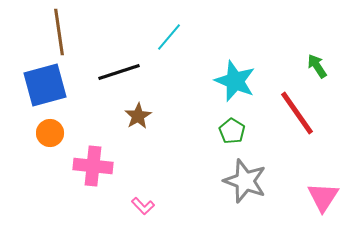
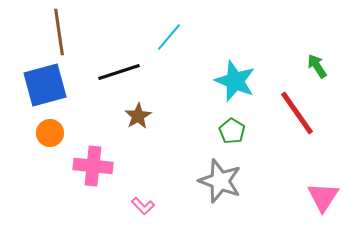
gray star: moved 25 px left
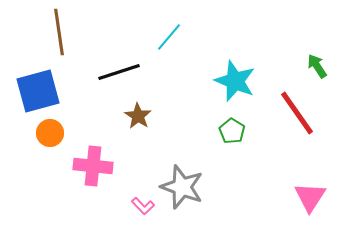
blue square: moved 7 px left, 6 px down
brown star: rotated 8 degrees counterclockwise
gray star: moved 38 px left, 6 px down
pink triangle: moved 13 px left
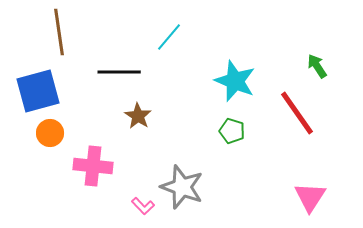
black line: rotated 18 degrees clockwise
green pentagon: rotated 15 degrees counterclockwise
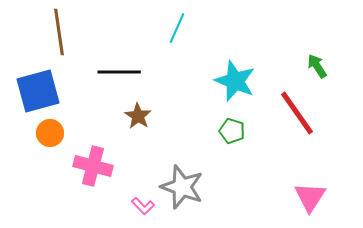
cyan line: moved 8 px right, 9 px up; rotated 16 degrees counterclockwise
pink cross: rotated 9 degrees clockwise
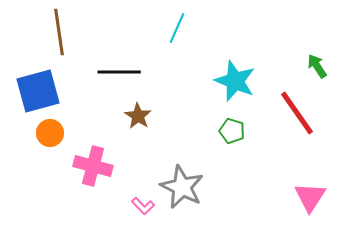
gray star: rotated 6 degrees clockwise
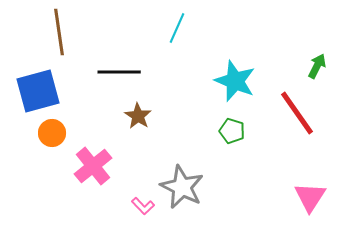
green arrow: rotated 60 degrees clockwise
orange circle: moved 2 px right
pink cross: rotated 36 degrees clockwise
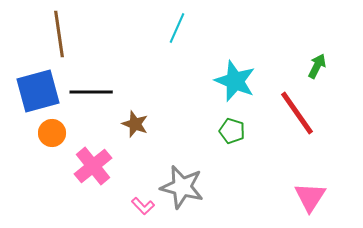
brown line: moved 2 px down
black line: moved 28 px left, 20 px down
brown star: moved 3 px left, 8 px down; rotated 12 degrees counterclockwise
gray star: rotated 12 degrees counterclockwise
